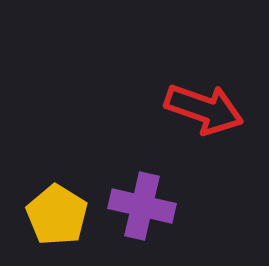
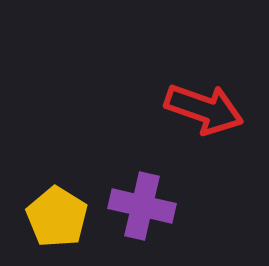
yellow pentagon: moved 2 px down
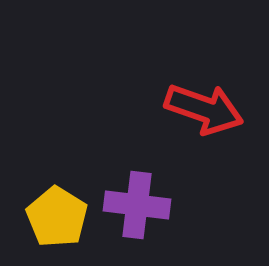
purple cross: moved 5 px left, 1 px up; rotated 6 degrees counterclockwise
